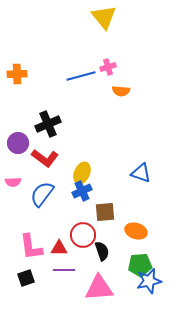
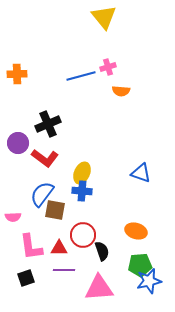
pink semicircle: moved 35 px down
blue cross: rotated 30 degrees clockwise
brown square: moved 50 px left, 2 px up; rotated 15 degrees clockwise
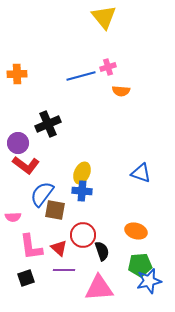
red L-shape: moved 19 px left, 7 px down
red triangle: rotated 42 degrees clockwise
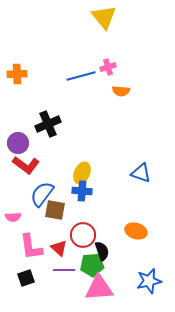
green pentagon: moved 48 px left
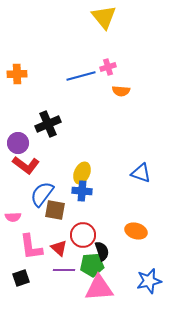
black square: moved 5 px left
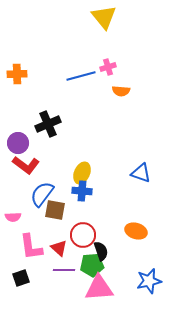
black semicircle: moved 1 px left
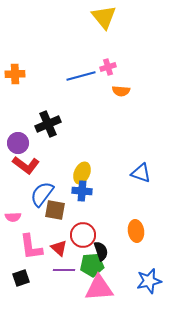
orange cross: moved 2 px left
orange ellipse: rotated 65 degrees clockwise
